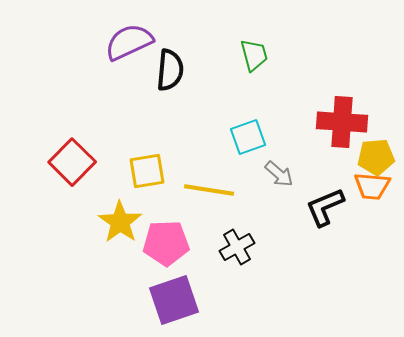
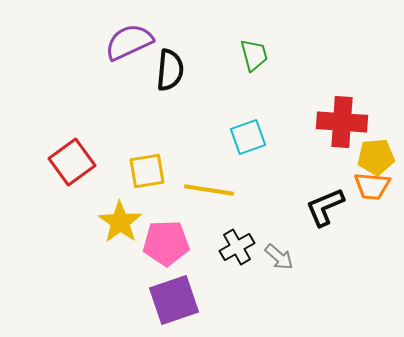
red square: rotated 9 degrees clockwise
gray arrow: moved 83 px down
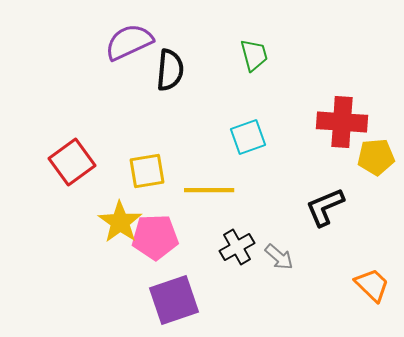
orange trapezoid: moved 99 px down; rotated 141 degrees counterclockwise
yellow line: rotated 9 degrees counterclockwise
pink pentagon: moved 11 px left, 6 px up
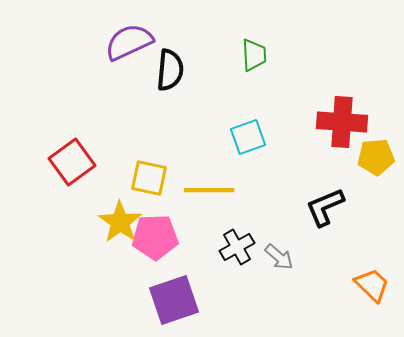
green trapezoid: rotated 12 degrees clockwise
yellow square: moved 2 px right, 7 px down; rotated 21 degrees clockwise
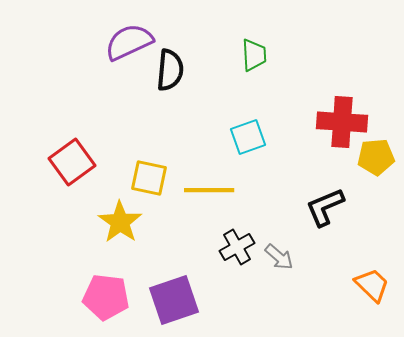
pink pentagon: moved 49 px left, 60 px down; rotated 9 degrees clockwise
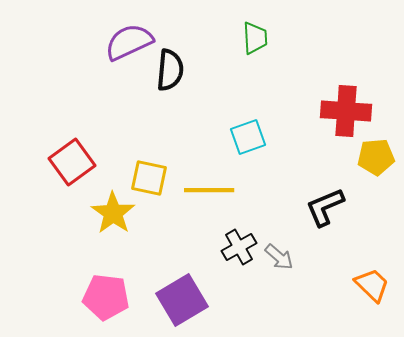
green trapezoid: moved 1 px right, 17 px up
red cross: moved 4 px right, 11 px up
yellow star: moved 7 px left, 9 px up
black cross: moved 2 px right
purple square: moved 8 px right; rotated 12 degrees counterclockwise
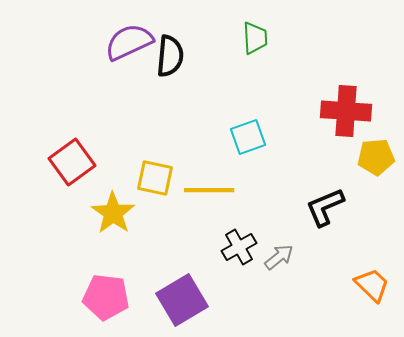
black semicircle: moved 14 px up
yellow square: moved 6 px right
gray arrow: rotated 80 degrees counterclockwise
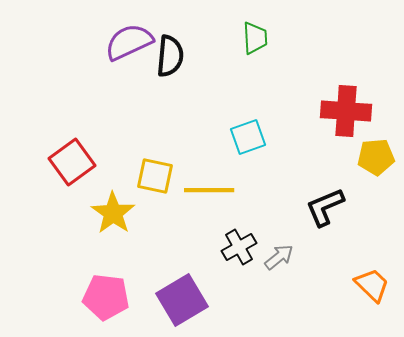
yellow square: moved 2 px up
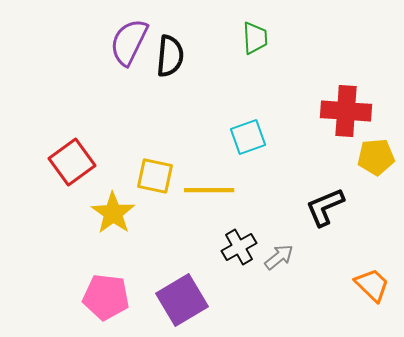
purple semicircle: rotated 39 degrees counterclockwise
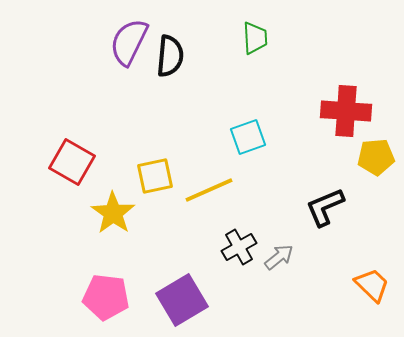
red square: rotated 24 degrees counterclockwise
yellow square: rotated 24 degrees counterclockwise
yellow line: rotated 24 degrees counterclockwise
